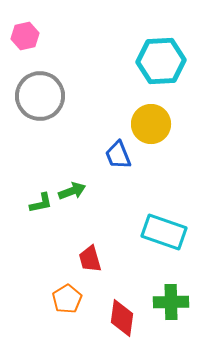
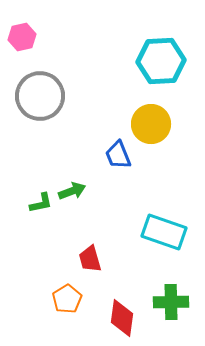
pink hexagon: moved 3 px left, 1 px down
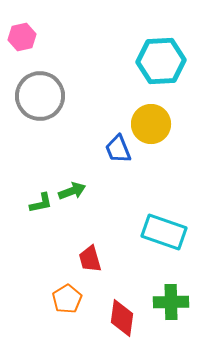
blue trapezoid: moved 6 px up
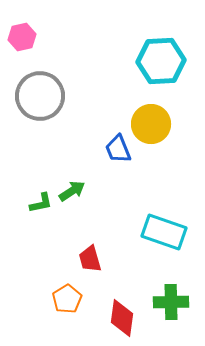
green arrow: rotated 12 degrees counterclockwise
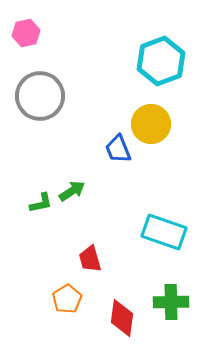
pink hexagon: moved 4 px right, 4 px up
cyan hexagon: rotated 18 degrees counterclockwise
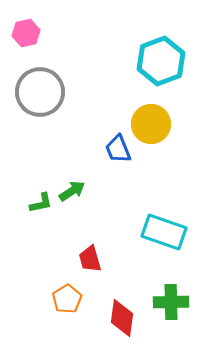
gray circle: moved 4 px up
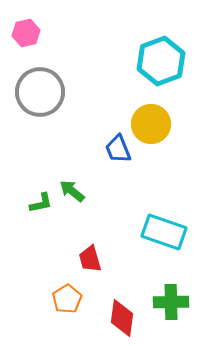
green arrow: rotated 108 degrees counterclockwise
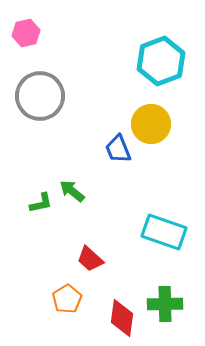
gray circle: moved 4 px down
red trapezoid: rotated 32 degrees counterclockwise
green cross: moved 6 px left, 2 px down
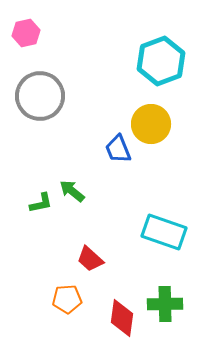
orange pentagon: rotated 28 degrees clockwise
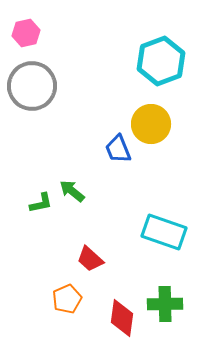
gray circle: moved 8 px left, 10 px up
orange pentagon: rotated 20 degrees counterclockwise
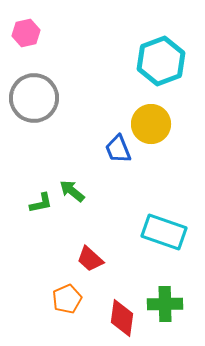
gray circle: moved 2 px right, 12 px down
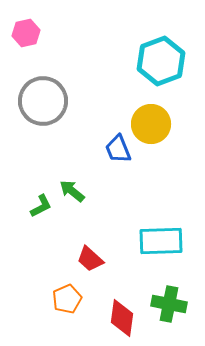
gray circle: moved 9 px right, 3 px down
green L-shape: moved 3 px down; rotated 15 degrees counterclockwise
cyan rectangle: moved 3 px left, 9 px down; rotated 21 degrees counterclockwise
green cross: moved 4 px right; rotated 12 degrees clockwise
